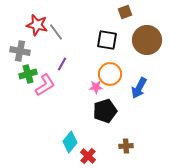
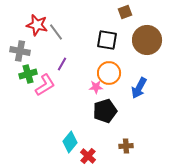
orange circle: moved 1 px left, 1 px up
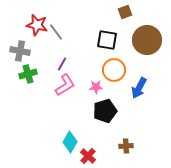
orange circle: moved 5 px right, 3 px up
pink L-shape: moved 20 px right
cyan diamond: rotated 10 degrees counterclockwise
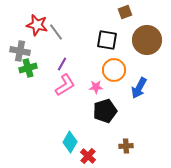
green cross: moved 6 px up
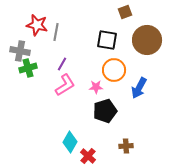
gray line: rotated 48 degrees clockwise
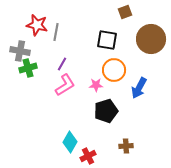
brown circle: moved 4 px right, 1 px up
pink star: moved 2 px up
black pentagon: moved 1 px right
red cross: rotated 21 degrees clockwise
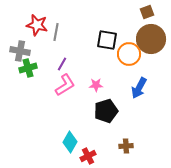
brown square: moved 22 px right
orange circle: moved 15 px right, 16 px up
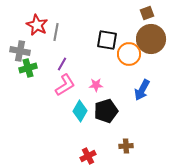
brown square: moved 1 px down
red star: rotated 15 degrees clockwise
blue arrow: moved 3 px right, 2 px down
cyan diamond: moved 10 px right, 31 px up
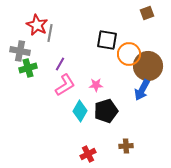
gray line: moved 6 px left, 1 px down
brown circle: moved 3 px left, 27 px down
purple line: moved 2 px left
red cross: moved 2 px up
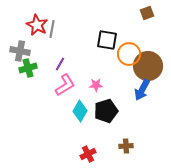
gray line: moved 2 px right, 4 px up
